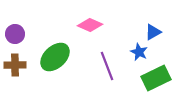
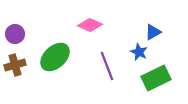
brown cross: rotated 15 degrees counterclockwise
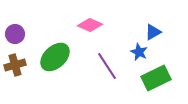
purple line: rotated 12 degrees counterclockwise
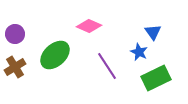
pink diamond: moved 1 px left, 1 px down
blue triangle: rotated 36 degrees counterclockwise
green ellipse: moved 2 px up
brown cross: moved 2 px down; rotated 15 degrees counterclockwise
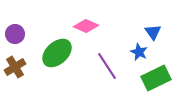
pink diamond: moved 3 px left
green ellipse: moved 2 px right, 2 px up
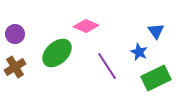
blue triangle: moved 3 px right, 1 px up
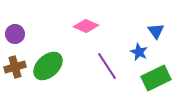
green ellipse: moved 9 px left, 13 px down
brown cross: rotated 15 degrees clockwise
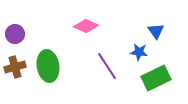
blue star: rotated 18 degrees counterclockwise
green ellipse: rotated 56 degrees counterclockwise
